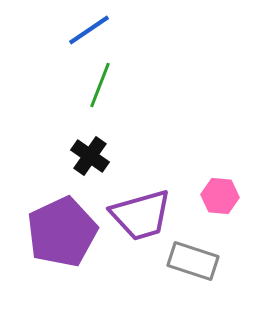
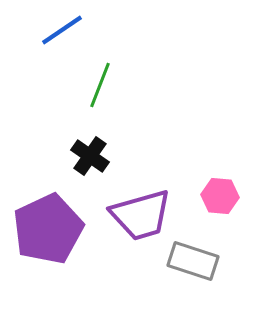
blue line: moved 27 px left
purple pentagon: moved 14 px left, 3 px up
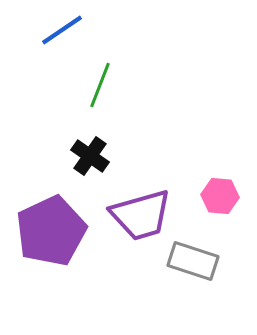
purple pentagon: moved 3 px right, 2 px down
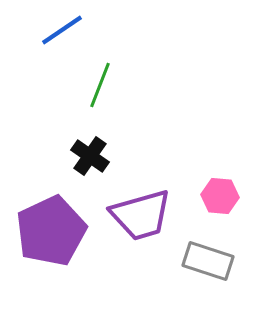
gray rectangle: moved 15 px right
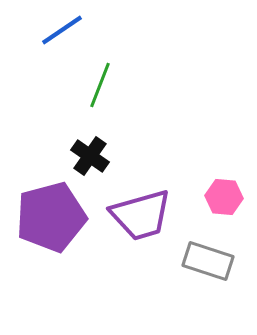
pink hexagon: moved 4 px right, 1 px down
purple pentagon: moved 14 px up; rotated 10 degrees clockwise
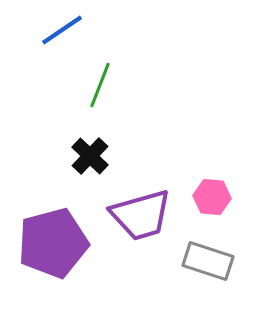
black cross: rotated 9 degrees clockwise
pink hexagon: moved 12 px left
purple pentagon: moved 2 px right, 26 px down
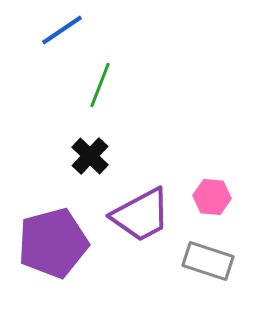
purple trapezoid: rotated 12 degrees counterclockwise
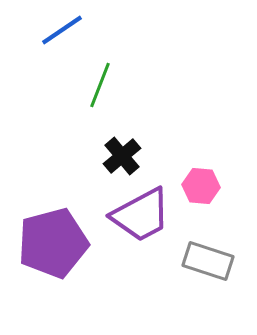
black cross: moved 32 px right; rotated 6 degrees clockwise
pink hexagon: moved 11 px left, 11 px up
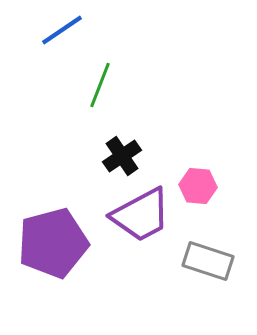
black cross: rotated 6 degrees clockwise
pink hexagon: moved 3 px left
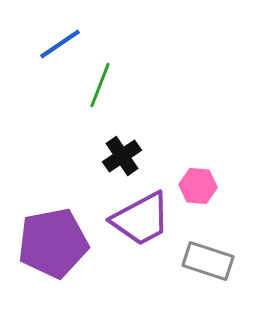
blue line: moved 2 px left, 14 px down
purple trapezoid: moved 4 px down
purple pentagon: rotated 4 degrees clockwise
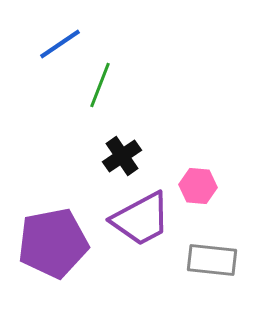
gray rectangle: moved 4 px right, 1 px up; rotated 12 degrees counterclockwise
